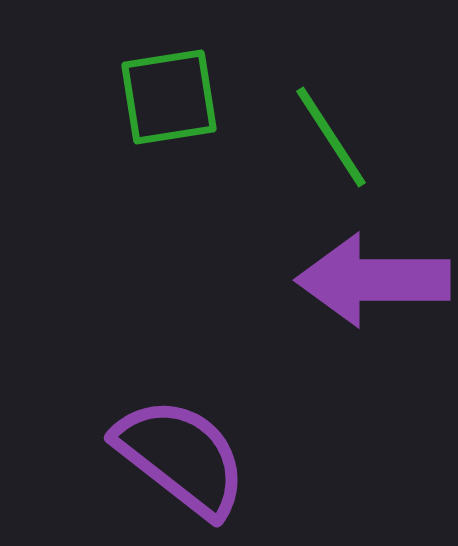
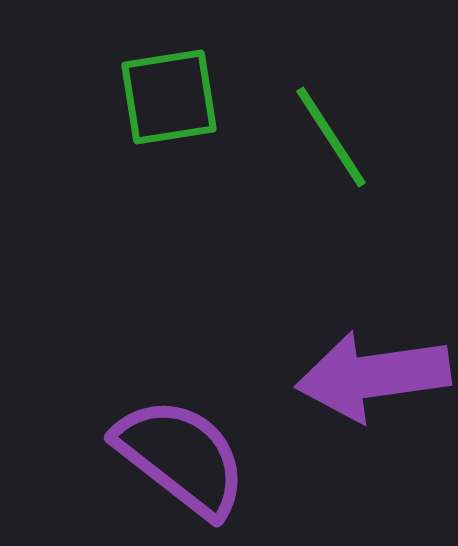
purple arrow: moved 96 px down; rotated 8 degrees counterclockwise
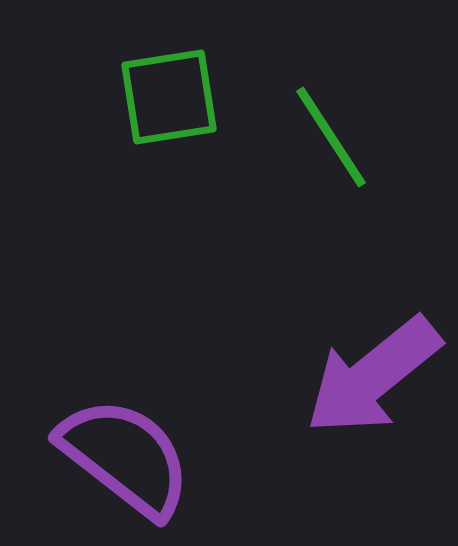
purple arrow: rotated 31 degrees counterclockwise
purple semicircle: moved 56 px left
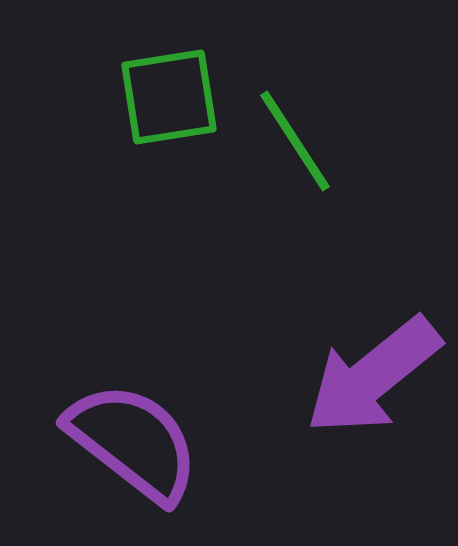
green line: moved 36 px left, 4 px down
purple semicircle: moved 8 px right, 15 px up
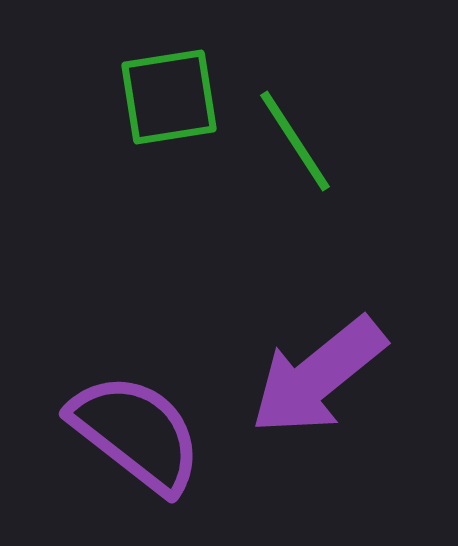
purple arrow: moved 55 px left
purple semicircle: moved 3 px right, 9 px up
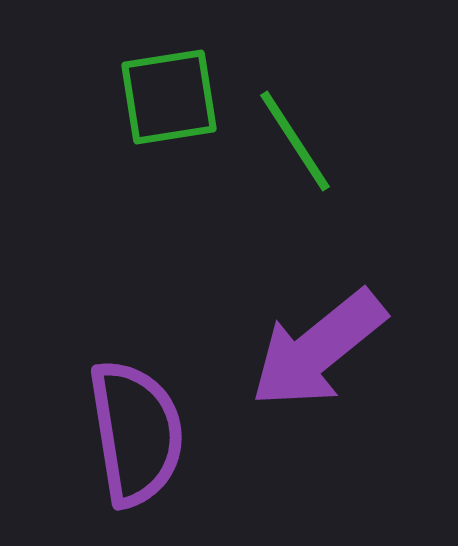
purple arrow: moved 27 px up
purple semicircle: rotated 43 degrees clockwise
